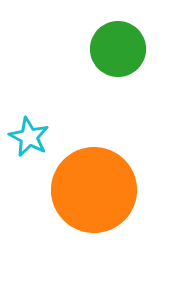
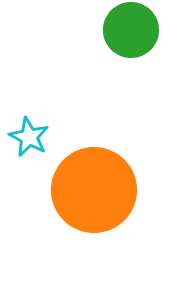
green circle: moved 13 px right, 19 px up
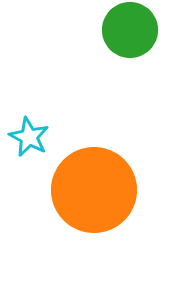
green circle: moved 1 px left
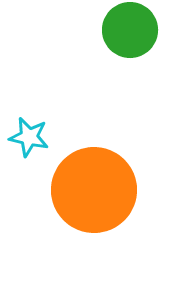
cyan star: rotated 15 degrees counterclockwise
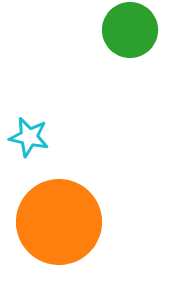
orange circle: moved 35 px left, 32 px down
